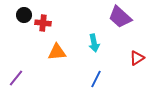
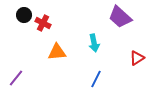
red cross: rotated 21 degrees clockwise
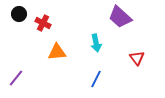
black circle: moved 5 px left, 1 px up
cyan arrow: moved 2 px right
red triangle: rotated 35 degrees counterclockwise
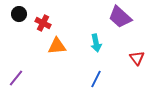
orange triangle: moved 6 px up
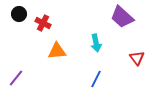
purple trapezoid: moved 2 px right
orange triangle: moved 5 px down
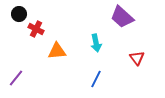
red cross: moved 7 px left, 6 px down
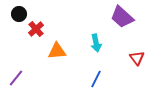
red cross: rotated 21 degrees clockwise
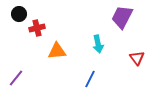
purple trapezoid: rotated 75 degrees clockwise
red cross: moved 1 px right, 1 px up; rotated 28 degrees clockwise
cyan arrow: moved 2 px right, 1 px down
blue line: moved 6 px left
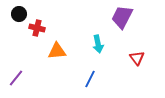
red cross: rotated 28 degrees clockwise
